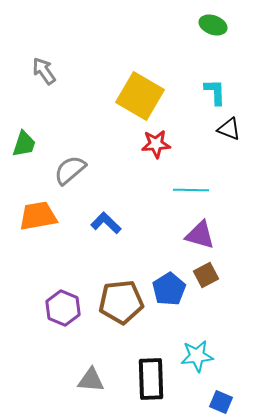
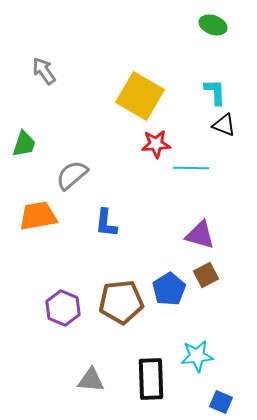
black triangle: moved 5 px left, 4 px up
gray semicircle: moved 2 px right, 5 px down
cyan line: moved 22 px up
blue L-shape: rotated 128 degrees counterclockwise
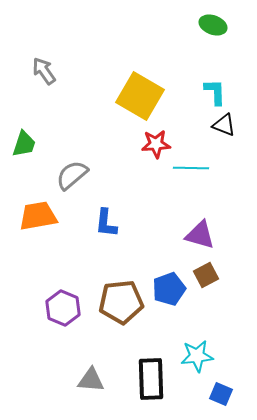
blue pentagon: rotated 12 degrees clockwise
blue square: moved 8 px up
